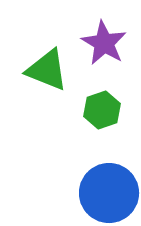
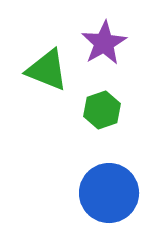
purple star: rotated 12 degrees clockwise
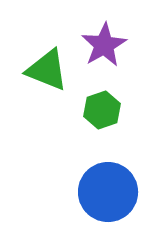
purple star: moved 2 px down
blue circle: moved 1 px left, 1 px up
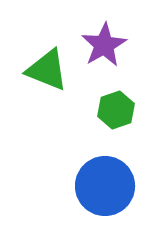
green hexagon: moved 14 px right
blue circle: moved 3 px left, 6 px up
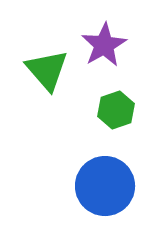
green triangle: rotated 27 degrees clockwise
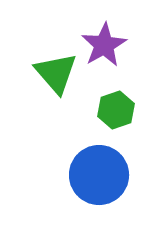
green triangle: moved 9 px right, 3 px down
blue circle: moved 6 px left, 11 px up
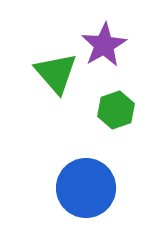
blue circle: moved 13 px left, 13 px down
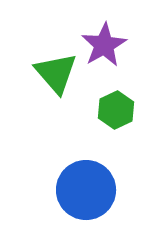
green hexagon: rotated 6 degrees counterclockwise
blue circle: moved 2 px down
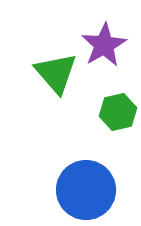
green hexagon: moved 2 px right, 2 px down; rotated 12 degrees clockwise
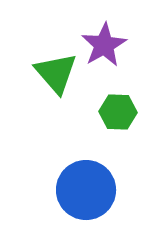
green hexagon: rotated 15 degrees clockwise
